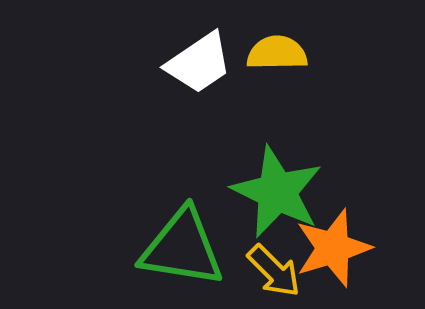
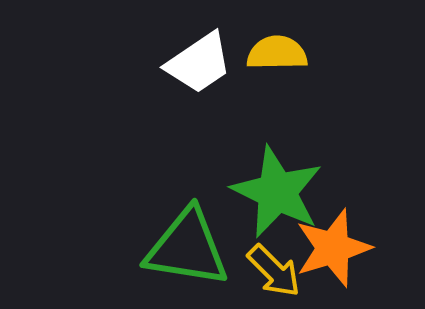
green triangle: moved 5 px right
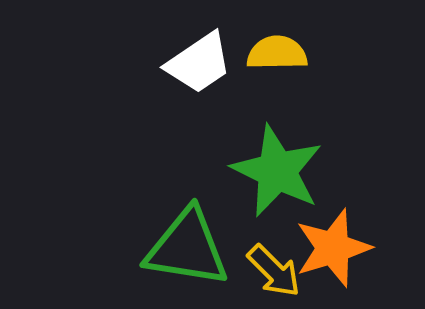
green star: moved 21 px up
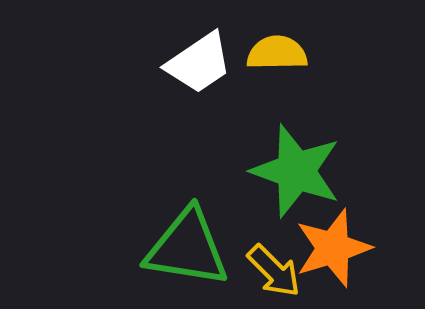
green star: moved 19 px right; rotated 6 degrees counterclockwise
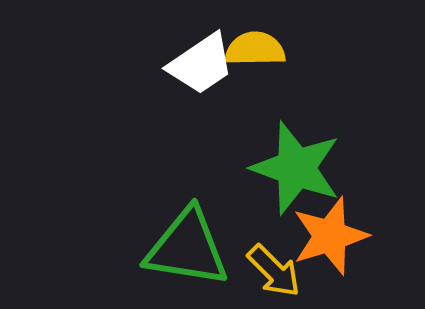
yellow semicircle: moved 22 px left, 4 px up
white trapezoid: moved 2 px right, 1 px down
green star: moved 3 px up
orange star: moved 3 px left, 12 px up
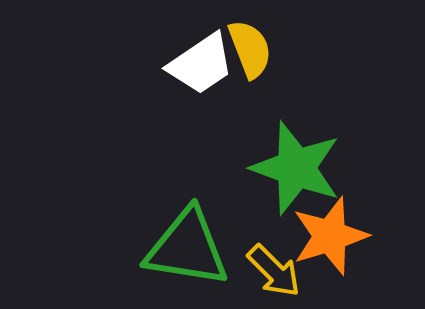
yellow semicircle: moved 5 px left; rotated 70 degrees clockwise
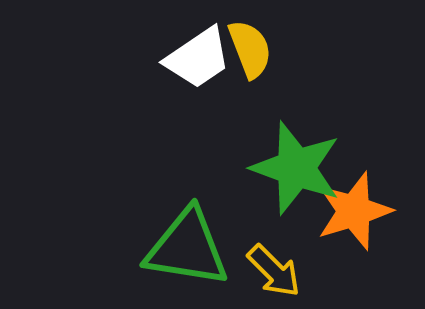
white trapezoid: moved 3 px left, 6 px up
orange star: moved 24 px right, 25 px up
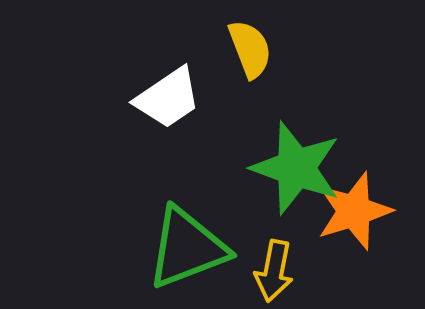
white trapezoid: moved 30 px left, 40 px down
green triangle: rotated 30 degrees counterclockwise
yellow arrow: rotated 56 degrees clockwise
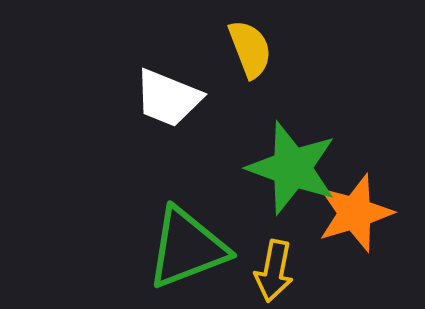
white trapezoid: rotated 56 degrees clockwise
green star: moved 4 px left
orange star: moved 1 px right, 2 px down
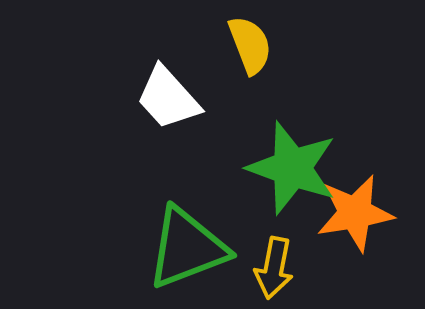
yellow semicircle: moved 4 px up
white trapezoid: rotated 26 degrees clockwise
orange star: rotated 8 degrees clockwise
yellow arrow: moved 3 px up
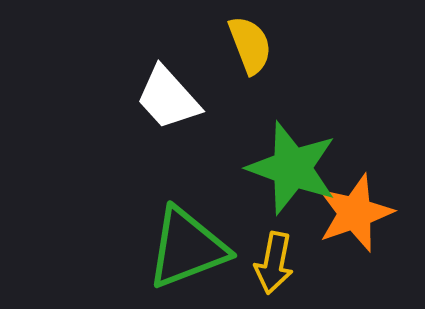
orange star: rotated 10 degrees counterclockwise
yellow arrow: moved 5 px up
